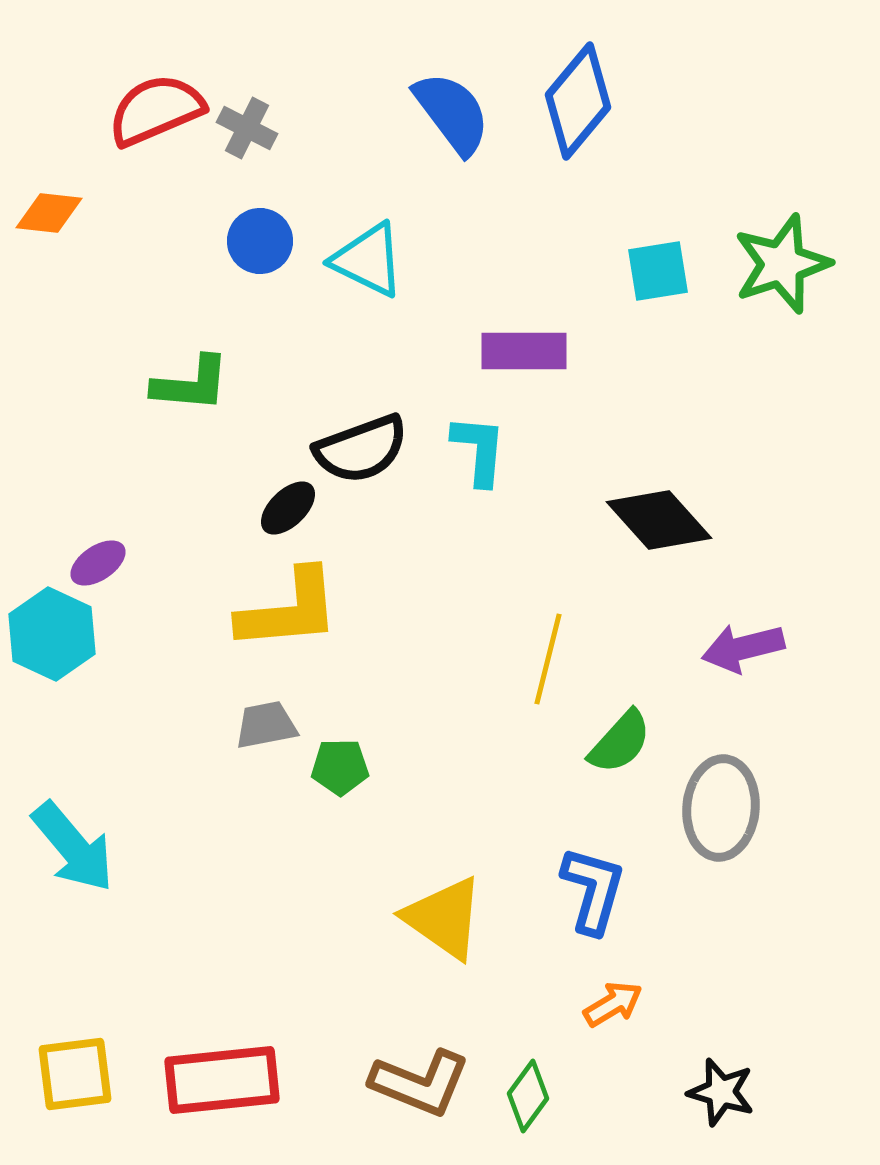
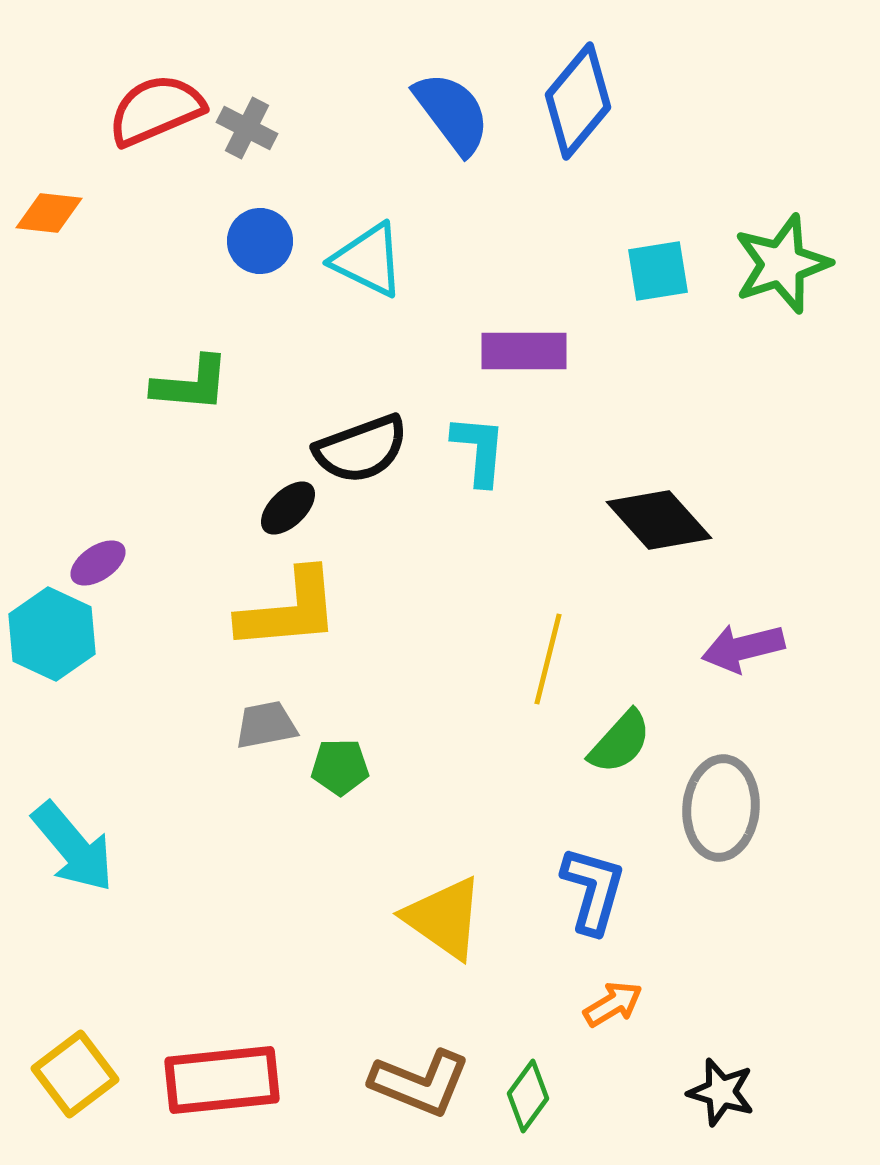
yellow square: rotated 30 degrees counterclockwise
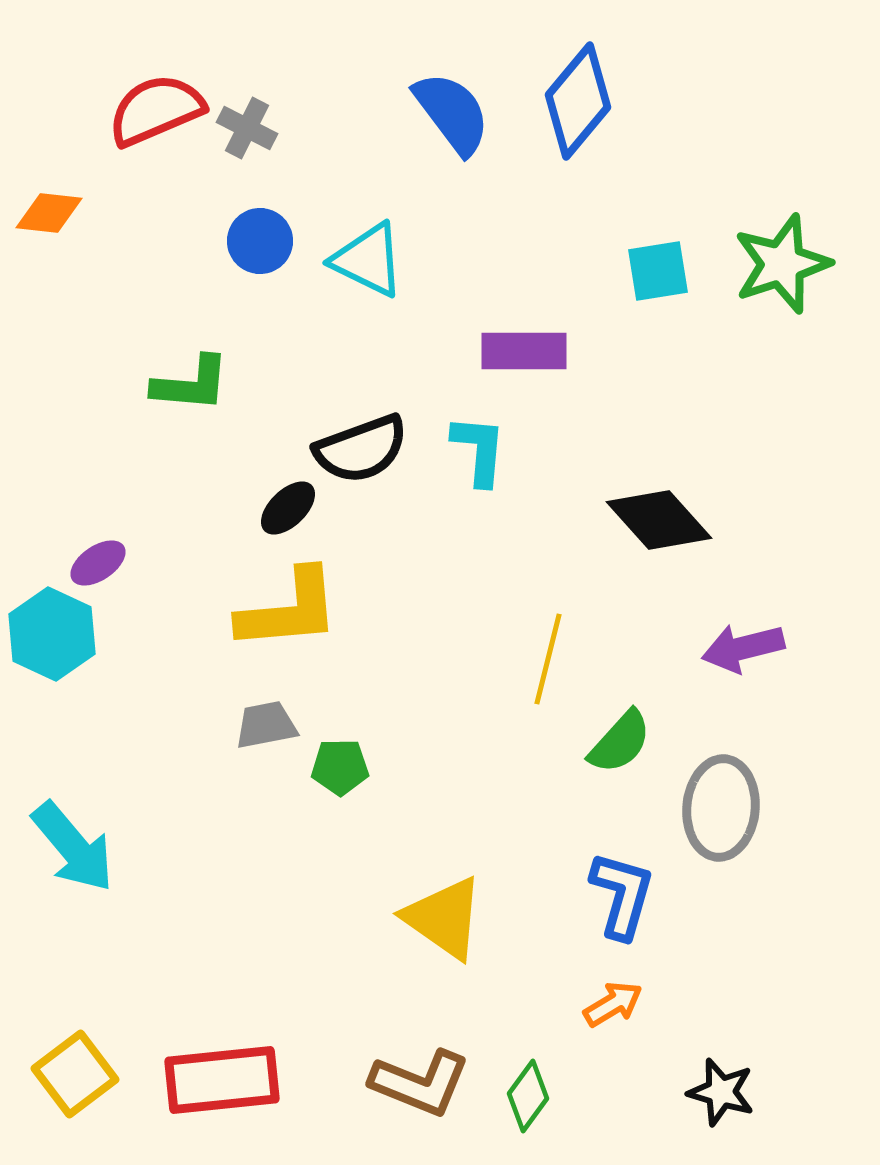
blue L-shape: moved 29 px right, 5 px down
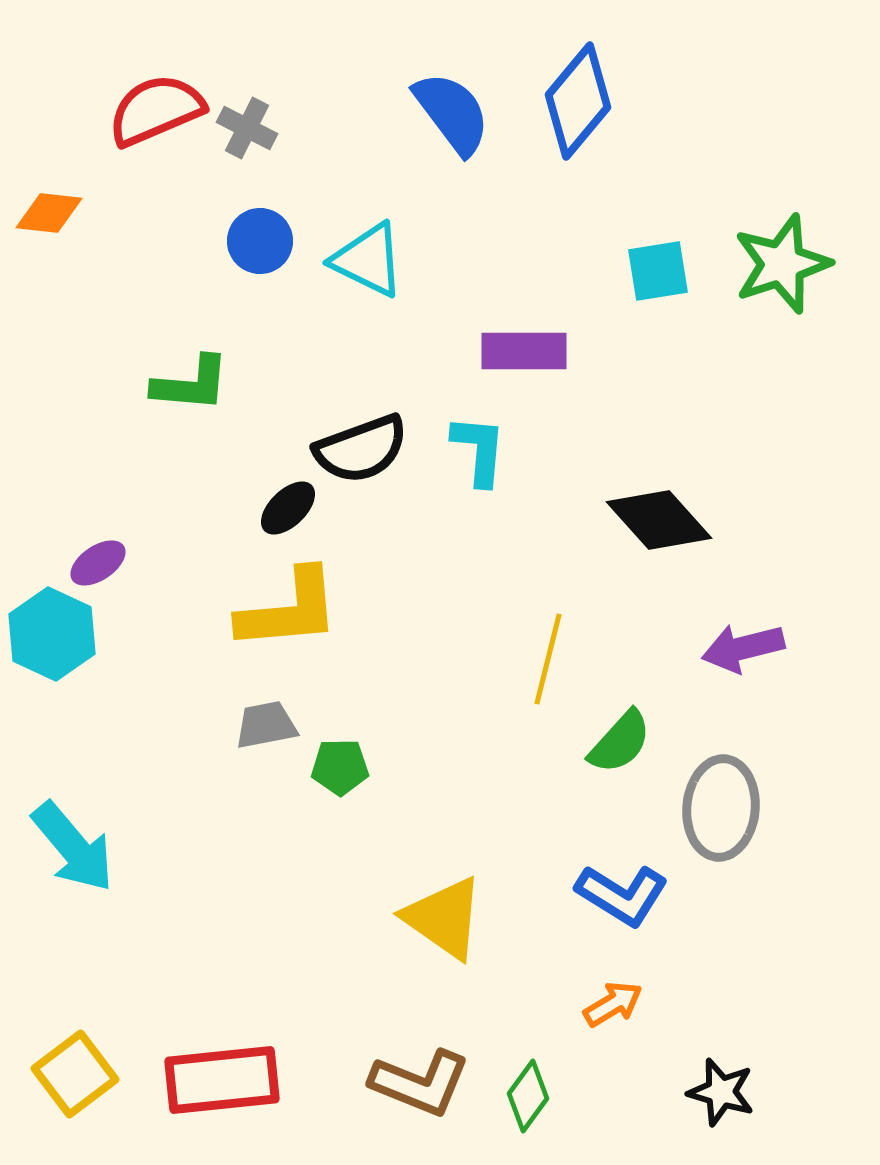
blue L-shape: rotated 106 degrees clockwise
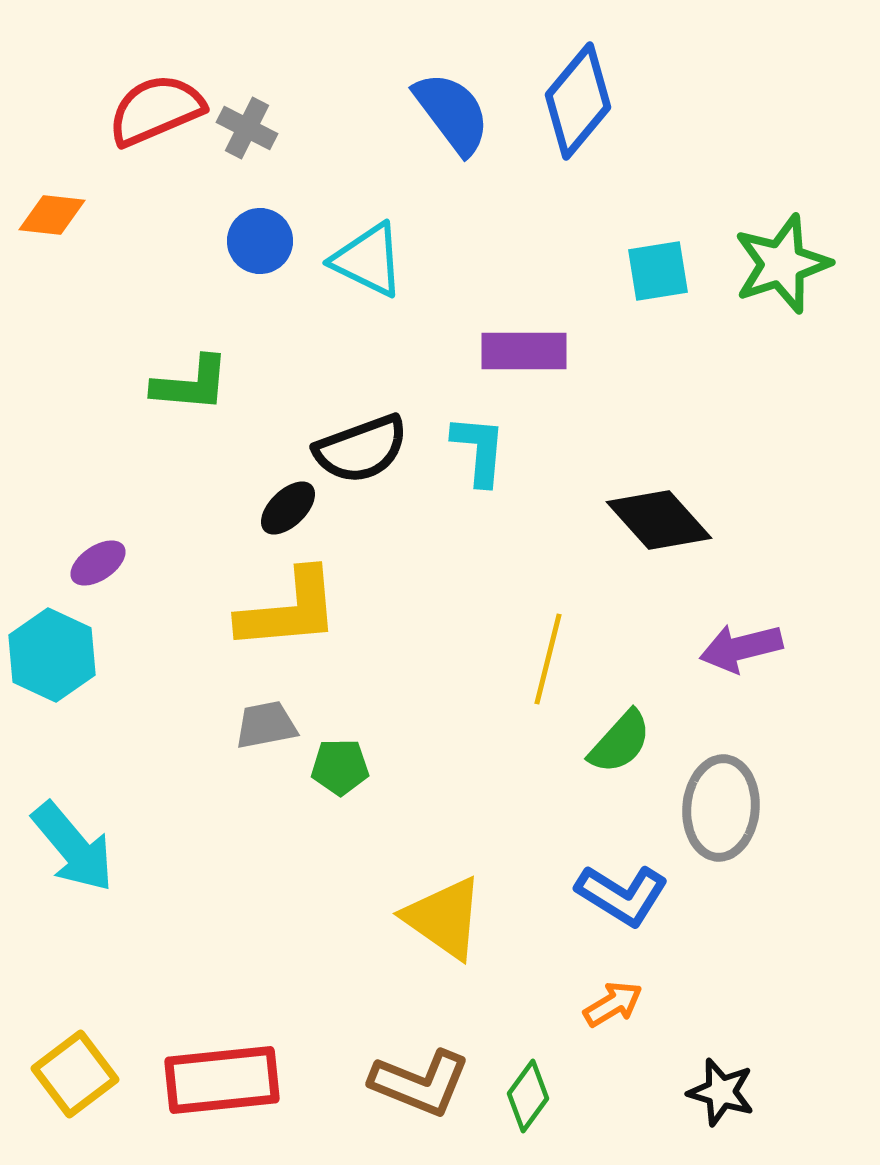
orange diamond: moved 3 px right, 2 px down
cyan hexagon: moved 21 px down
purple arrow: moved 2 px left
